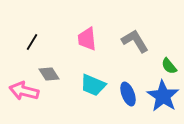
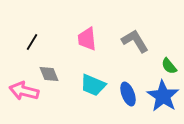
gray diamond: rotated 10 degrees clockwise
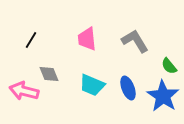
black line: moved 1 px left, 2 px up
cyan trapezoid: moved 1 px left
blue ellipse: moved 6 px up
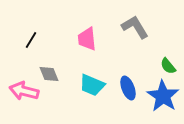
gray L-shape: moved 14 px up
green semicircle: moved 1 px left
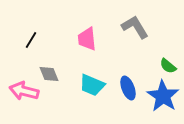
green semicircle: rotated 12 degrees counterclockwise
